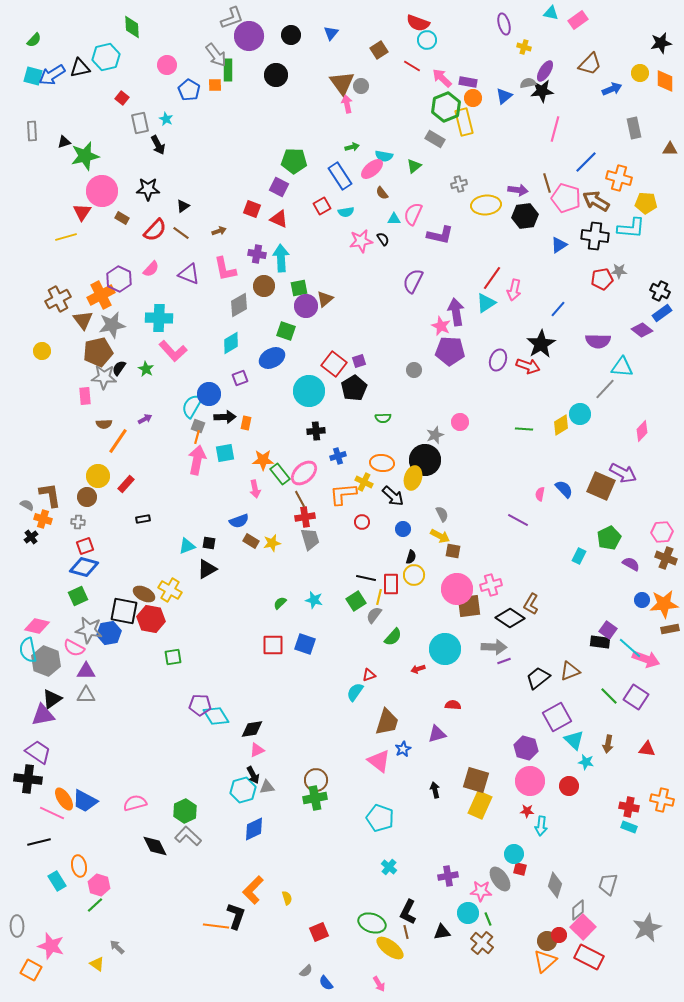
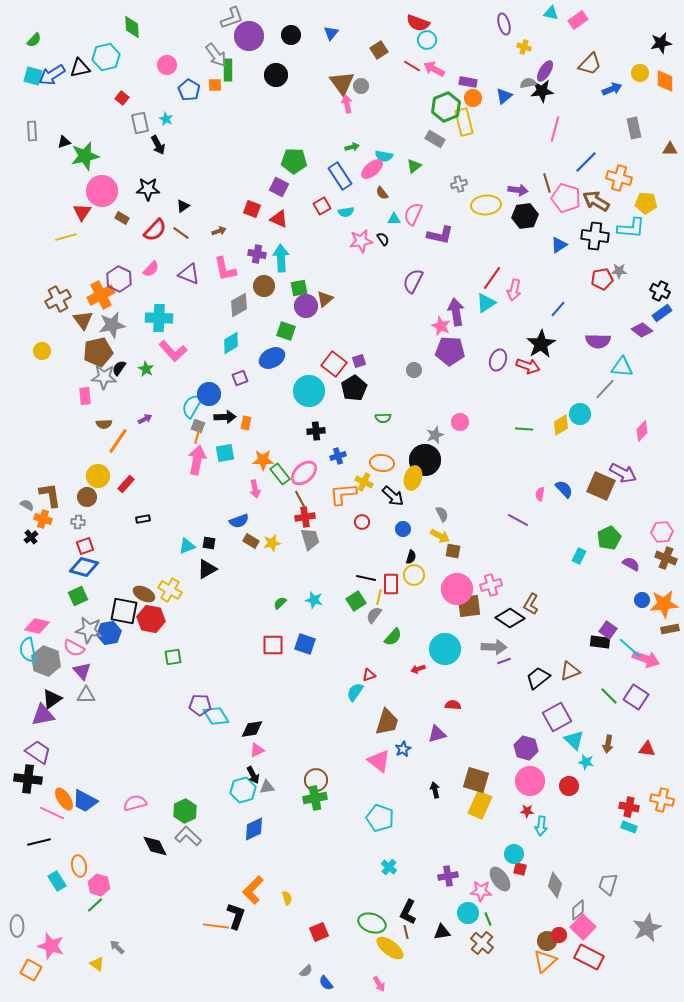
pink arrow at (442, 78): moved 8 px left, 9 px up; rotated 15 degrees counterclockwise
purple triangle at (86, 671): moved 4 px left; rotated 48 degrees clockwise
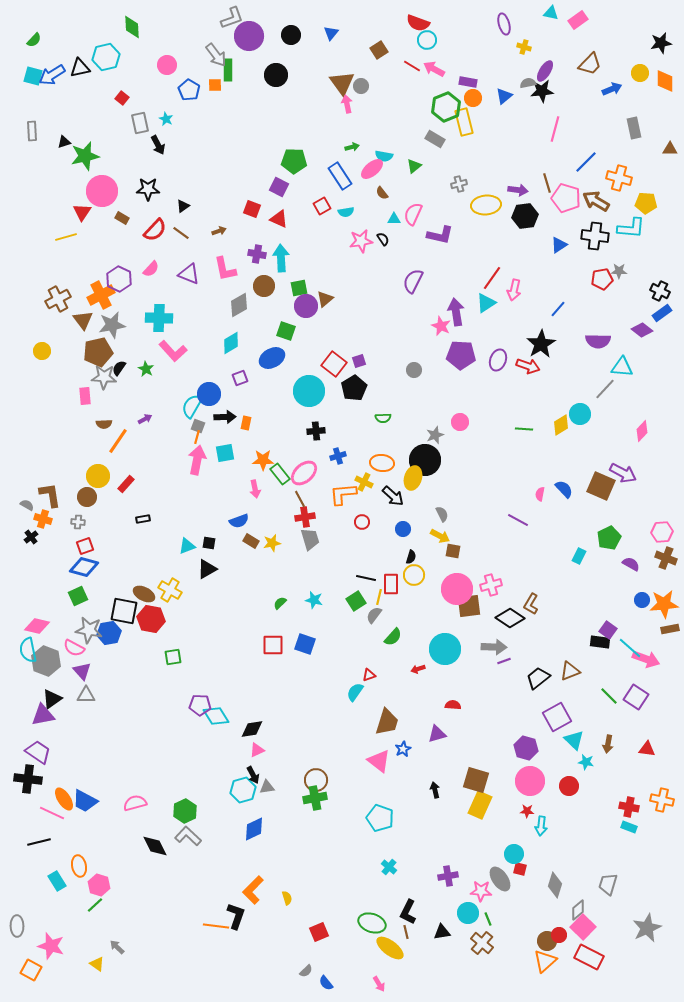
purple pentagon at (450, 351): moved 11 px right, 4 px down
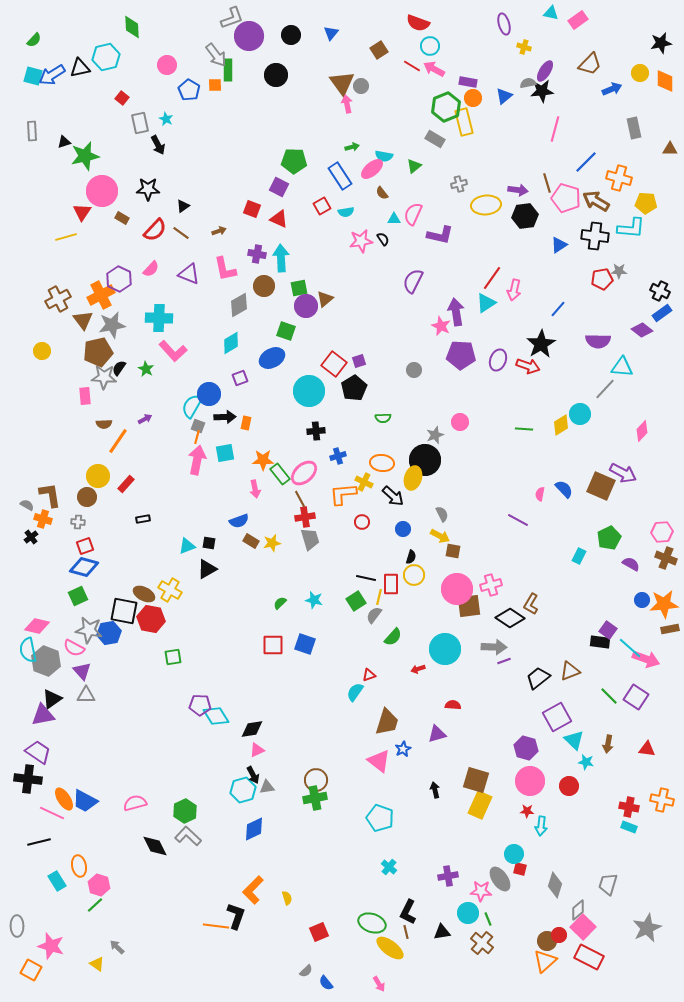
cyan circle at (427, 40): moved 3 px right, 6 px down
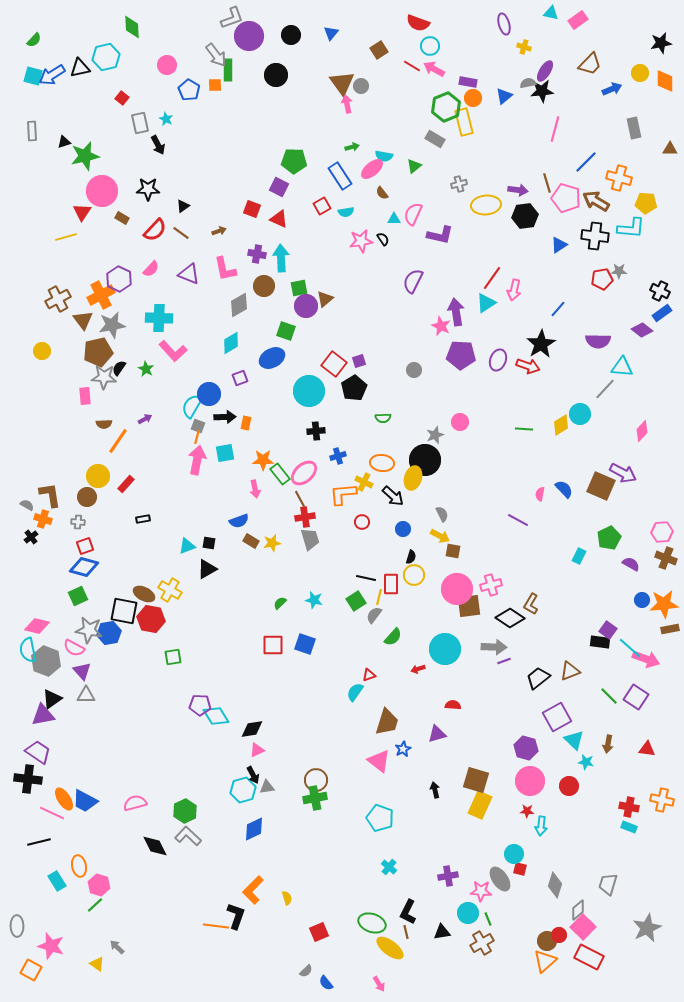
brown cross at (482, 943): rotated 20 degrees clockwise
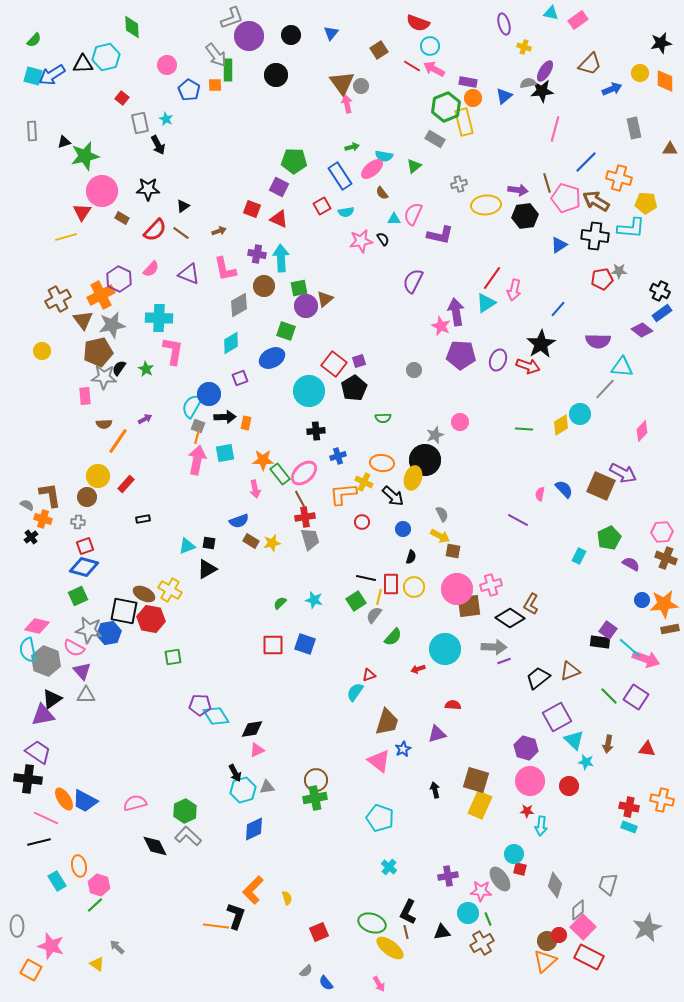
black triangle at (80, 68): moved 3 px right, 4 px up; rotated 10 degrees clockwise
pink L-shape at (173, 351): rotated 128 degrees counterclockwise
yellow circle at (414, 575): moved 12 px down
black arrow at (253, 775): moved 18 px left, 2 px up
pink line at (52, 813): moved 6 px left, 5 px down
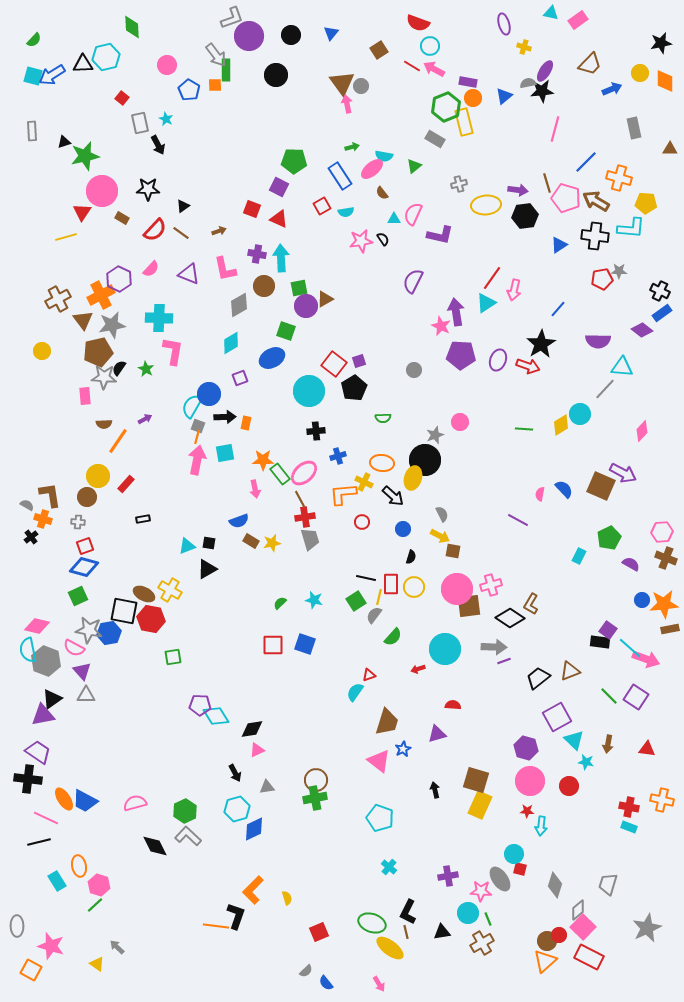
green rectangle at (228, 70): moved 2 px left
brown triangle at (325, 299): rotated 12 degrees clockwise
cyan hexagon at (243, 790): moved 6 px left, 19 px down
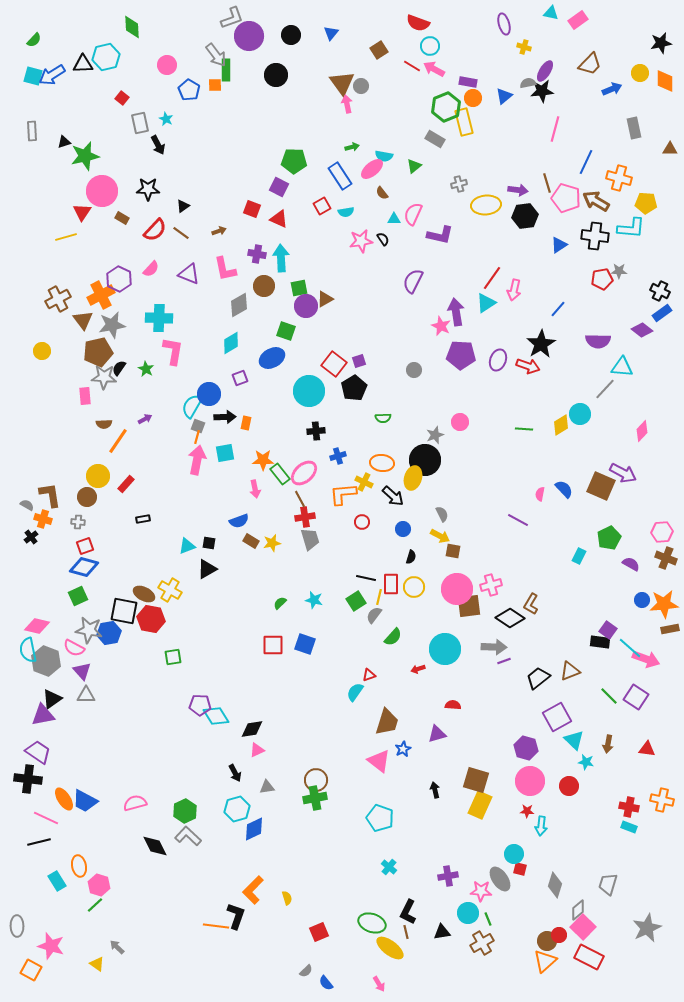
blue line at (586, 162): rotated 20 degrees counterclockwise
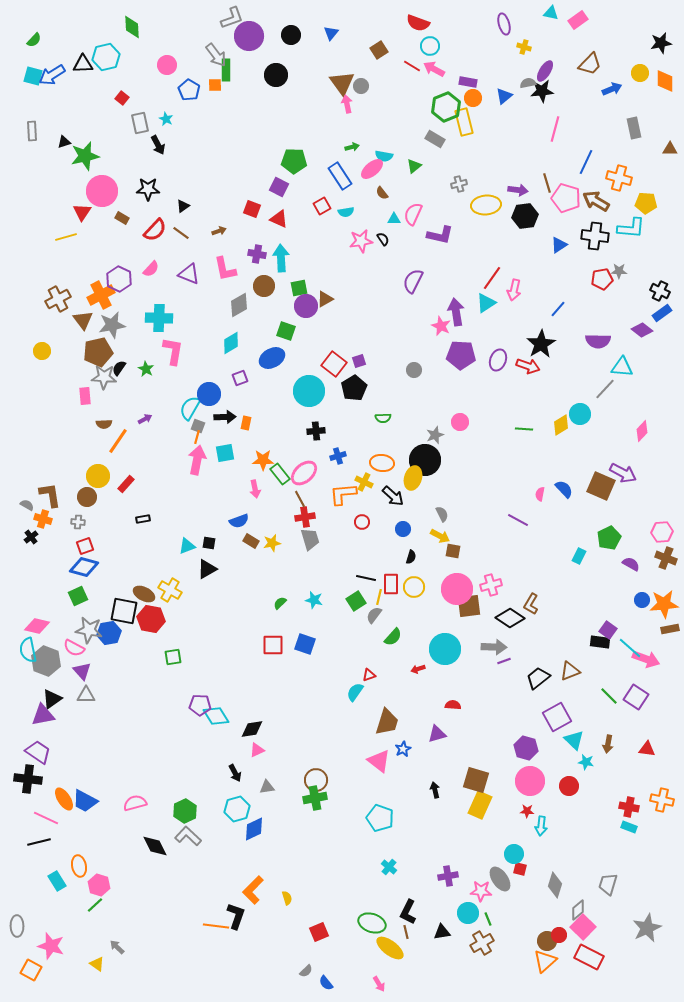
cyan semicircle at (192, 406): moved 2 px left, 2 px down
